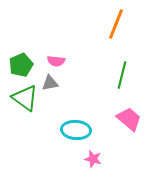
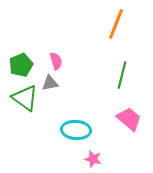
pink semicircle: rotated 114 degrees counterclockwise
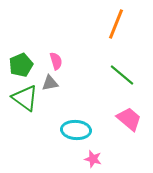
green line: rotated 64 degrees counterclockwise
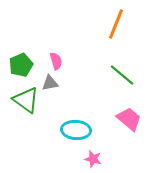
green triangle: moved 1 px right, 2 px down
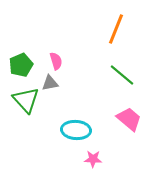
orange line: moved 5 px down
green triangle: rotated 12 degrees clockwise
pink star: rotated 12 degrees counterclockwise
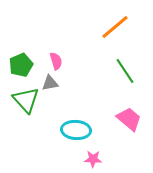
orange line: moved 1 px left, 2 px up; rotated 28 degrees clockwise
green line: moved 3 px right, 4 px up; rotated 16 degrees clockwise
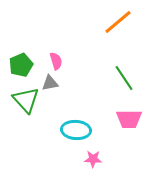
orange line: moved 3 px right, 5 px up
green line: moved 1 px left, 7 px down
pink trapezoid: rotated 140 degrees clockwise
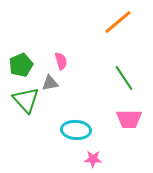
pink semicircle: moved 5 px right
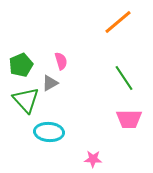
gray triangle: rotated 18 degrees counterclockwise
cyan ellipse: moved 27 px left, 2 px down
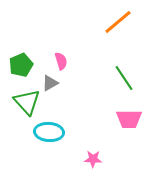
green triangle: moved 1 px right, 2 px down
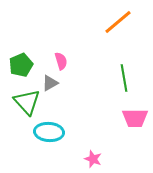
green line: rotated 24 degrees clockwise
pink trapezoid: moved 6 px right, 1 px up
pink star: rotated 18 degrees clockwise
